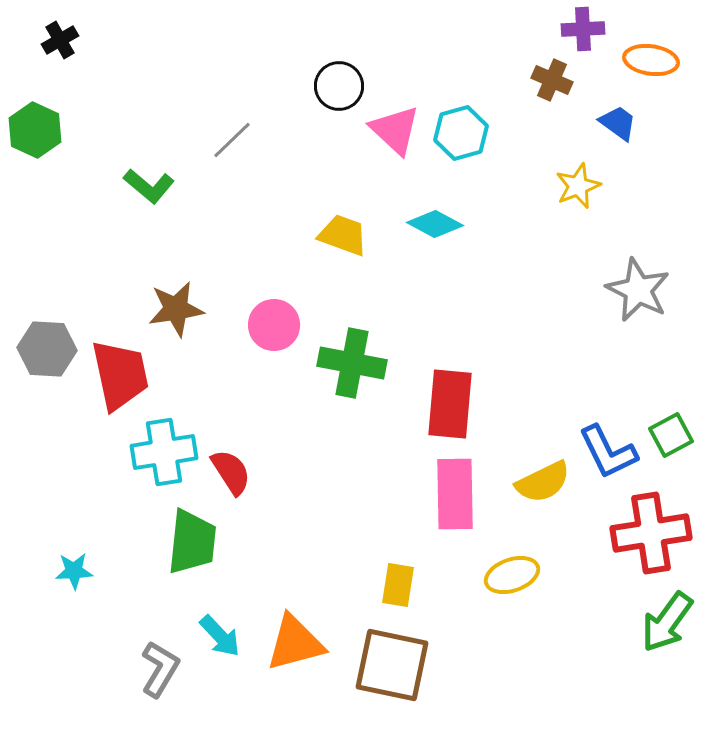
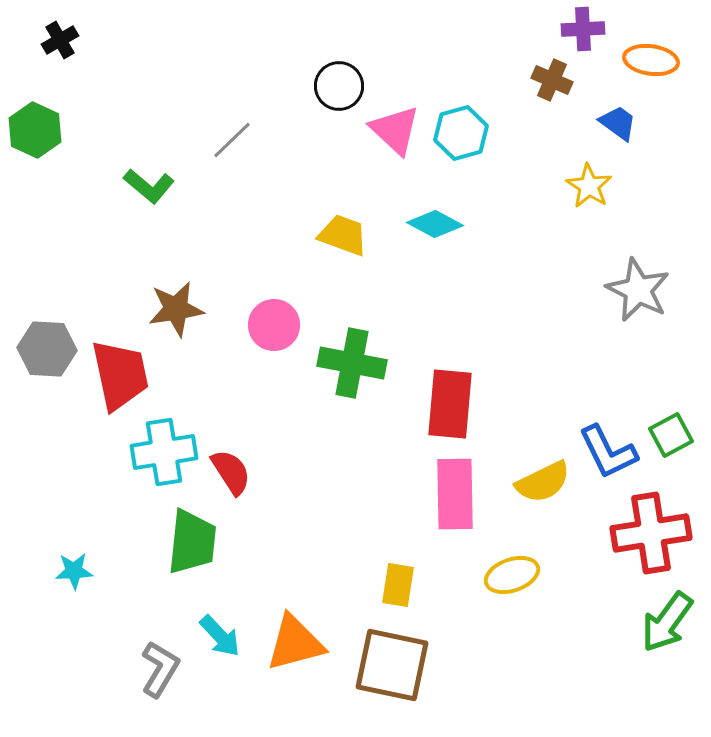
yellow star: moved 11 px right; rotated 18 degrees counterclockwise
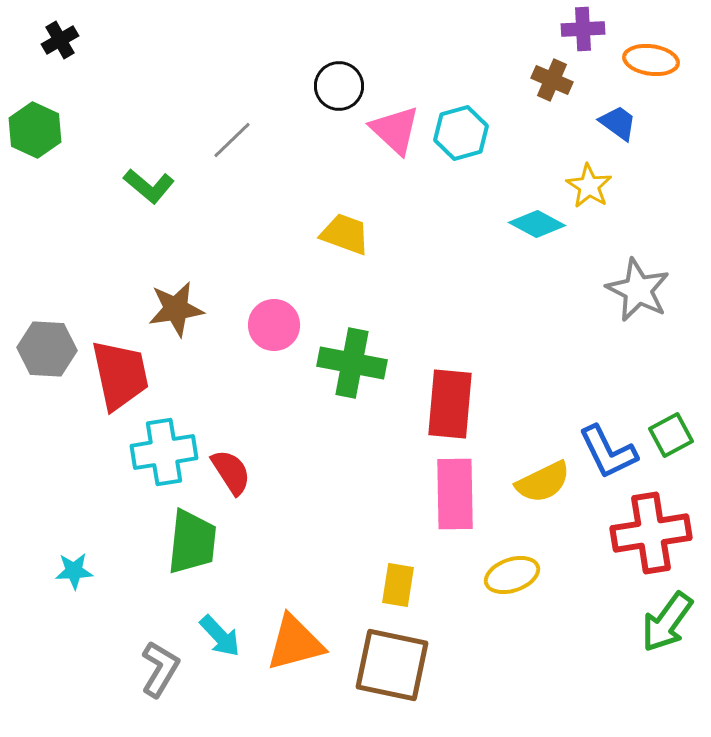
cyan diamond: moved 102 px right
yellow trapezoid: moved 2 px right, 1 px up
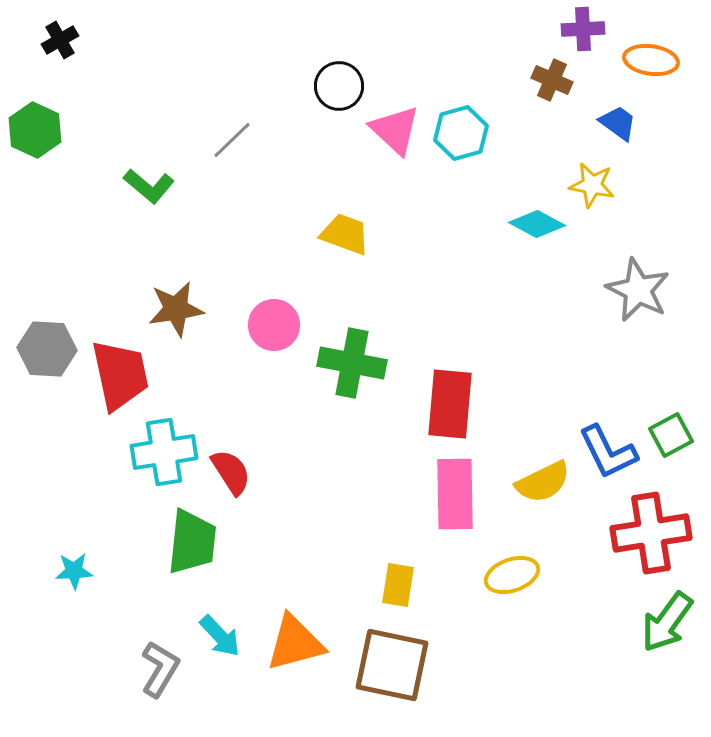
yellow star: moved 3 px right, 1 px up; rotated 21 degrees counterclockwise
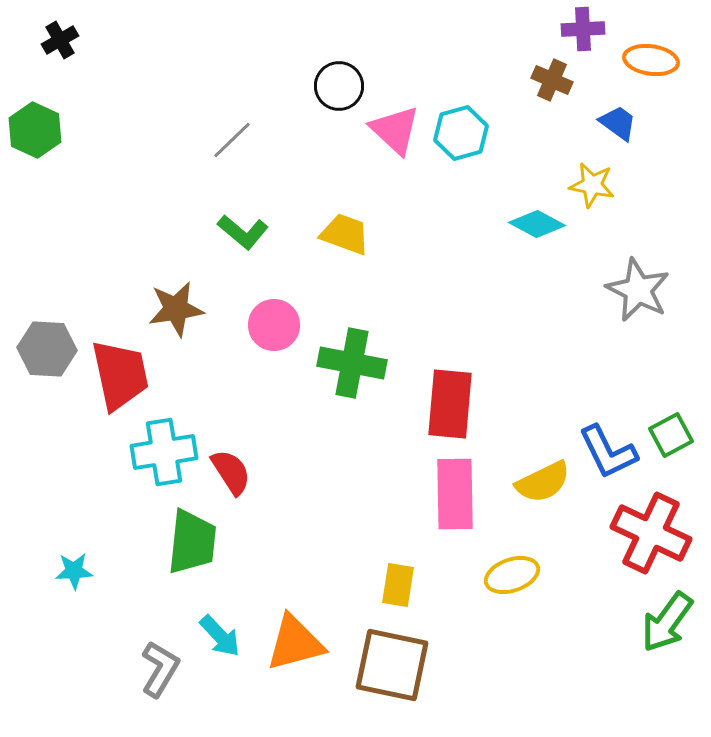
green L-shape: moved 94 px right, 46 px down
red cross: rotated 34 degrees clockwise
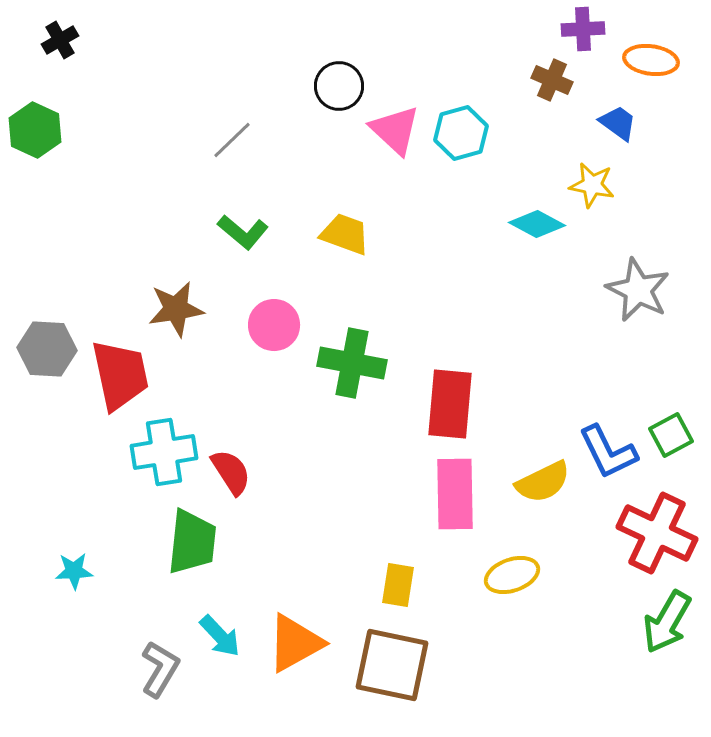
red cross: moved 6 px right
green arrow: rotated 6 degrees counterclockwise
orange triangle: rotated 14 degrees counterclockwise
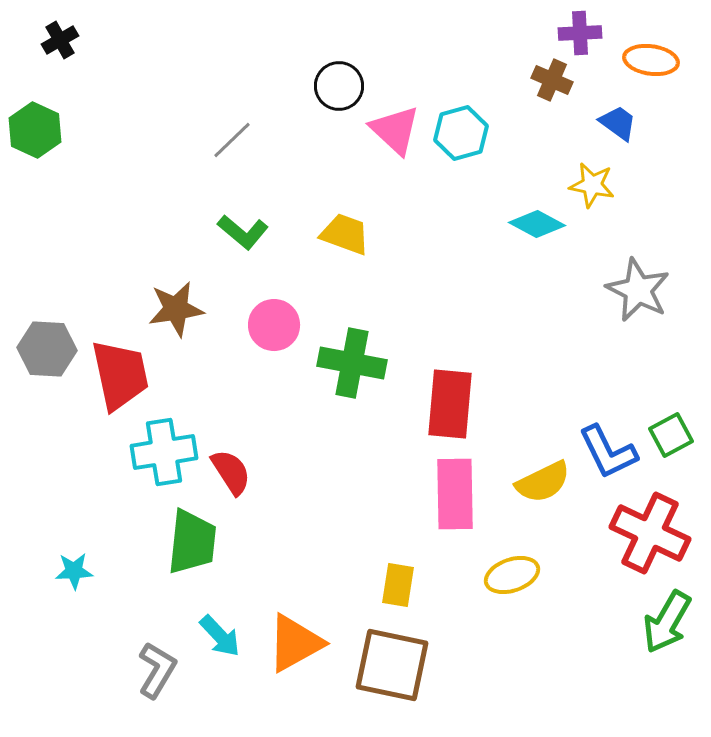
purple cross: moved 3 px left, 4 px down
red cross: moved 7 px left
gray L-shape: moved 3 px left, 1 px down
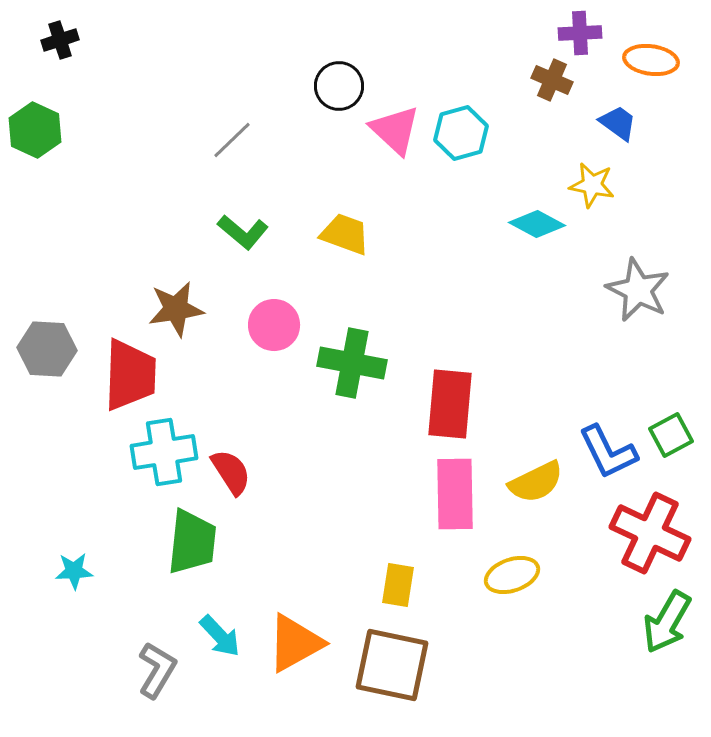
black cross: rotated 12 degrees clockwise
red trapezoid: moved 10 px right; rotated 14 degrees clockwise
yellow semicircle: moved 7 px left
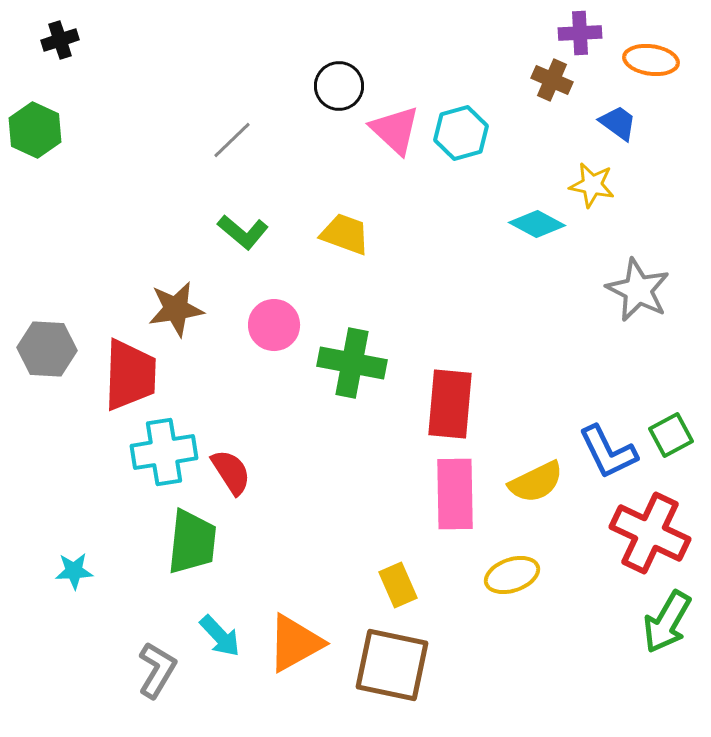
yellow rectangle: rotated 33 degrees counterclockwise
